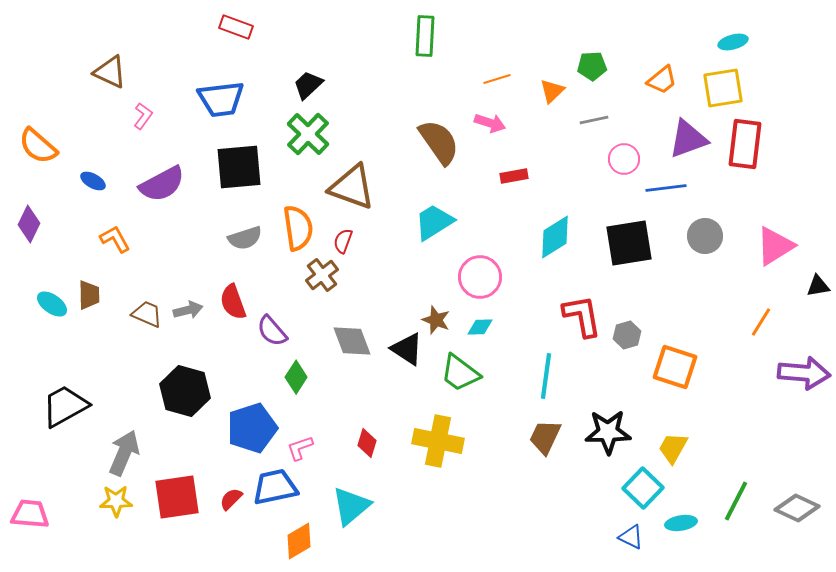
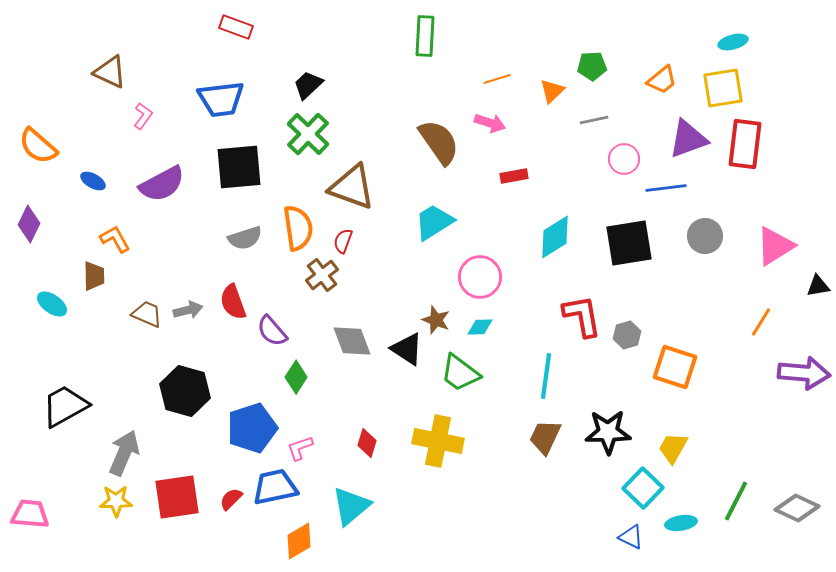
brown trapezoid at (89, 295): moved 5 px right, 19 px up
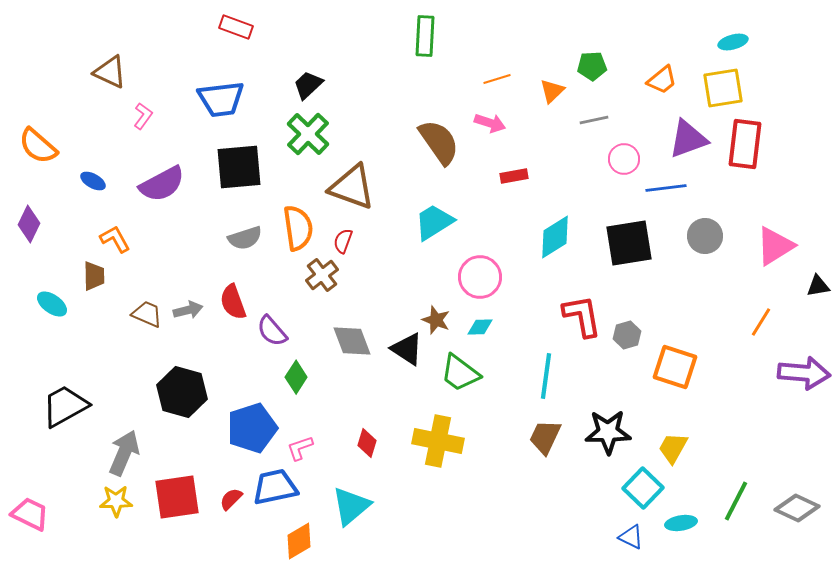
black hexagon at (185, 391): moved 3 px left, 1 px down
pink trapezoid at (30, 514): rotated 21 degrees clockwise
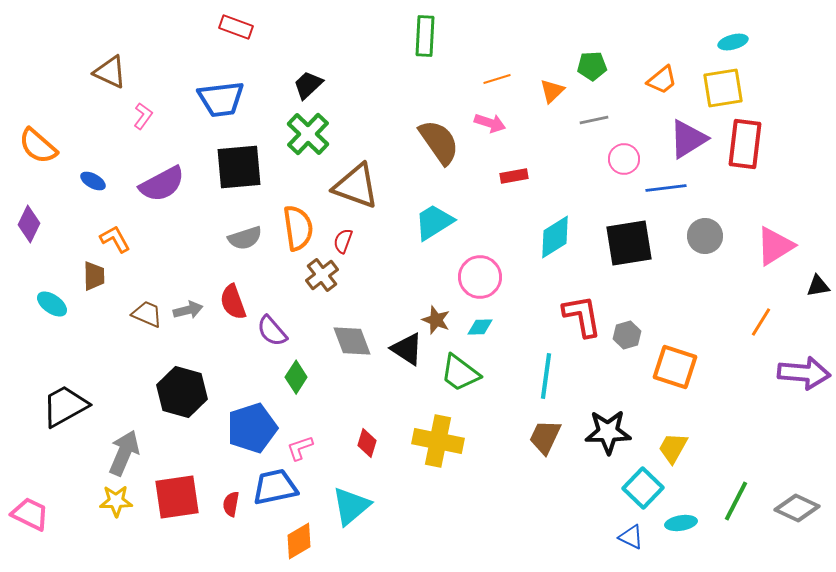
purple triangle at (688, 139): rotated 12 degrees counterclockwise
brown triangle at (352, 187): moved 4 px right, 1 px up
red semicircle at (231, 499): moved 5 px down; rotated 35 degrees counterclockwise
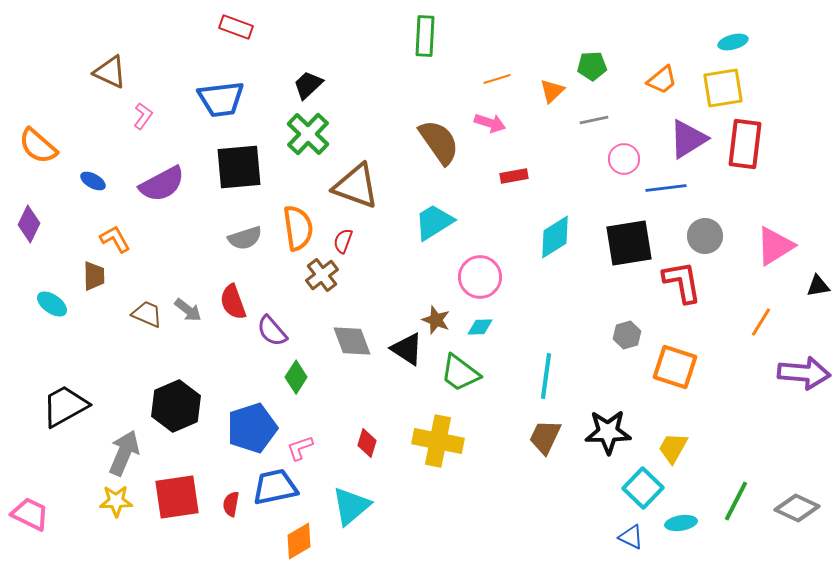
gray arrow at (188, 310): rotated 52 degrees clockwise
red L-shape at (582, 316): moved 100 px right, 34 px up
black hexagon at (182, 392): moved 6 px left, 14 px down; rotated 21 degrees clockwise
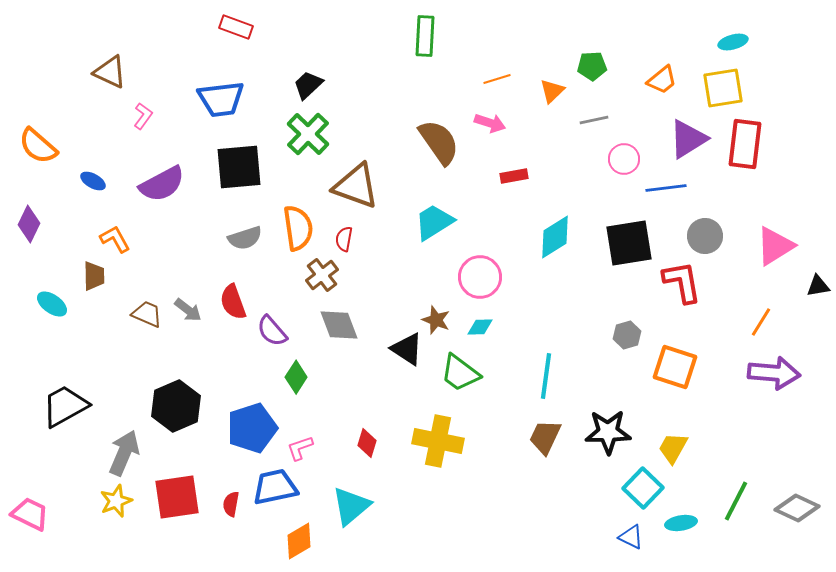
red semicircle at (343, 241): moved 1 px right, 2 px up; rotated 10 degrees counterclockwise
gray diamond at (352, 341): moved 13 px left, 16 px up
purple arrow at (804, 373): moved 30 px left
yellow star at (116, 501): rotated 20 degrees counterclockwise
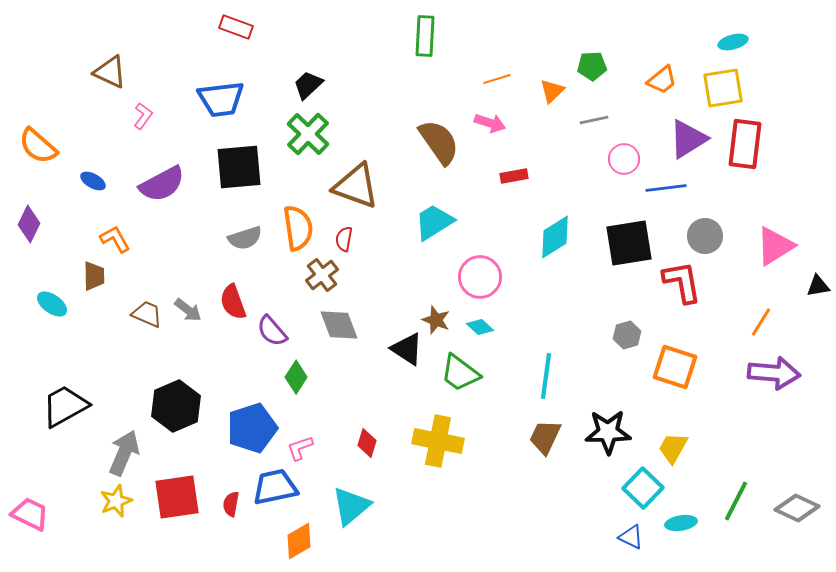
cyan diamond at (480, 327): rotated 44 degrees clockwise
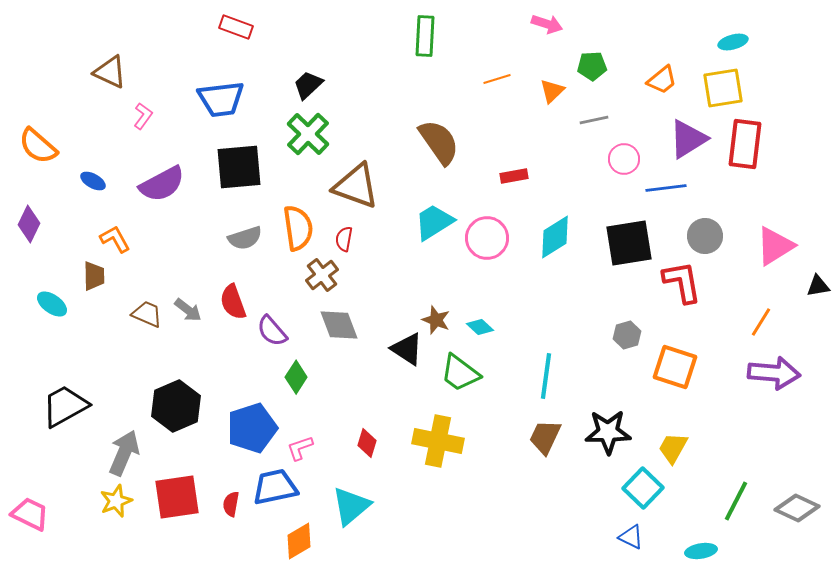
pink arrow at (490, 123): moved 57 px right, 99 px up
pink circle at (480, 277): moved 7 px right, 39 px up
cyan ellipse at (681, 523): moved 20 px right, 28 px down
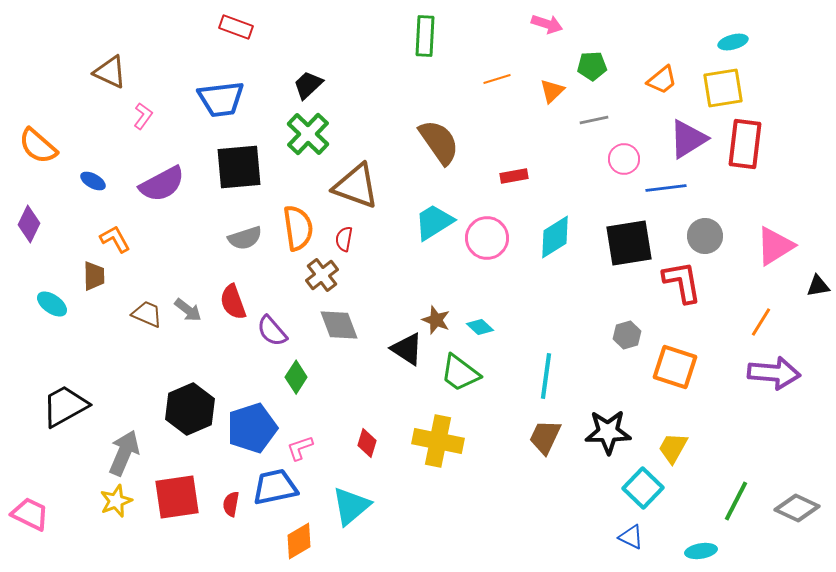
black hexagon at (176, 406): moved 14 px right, 3 px down
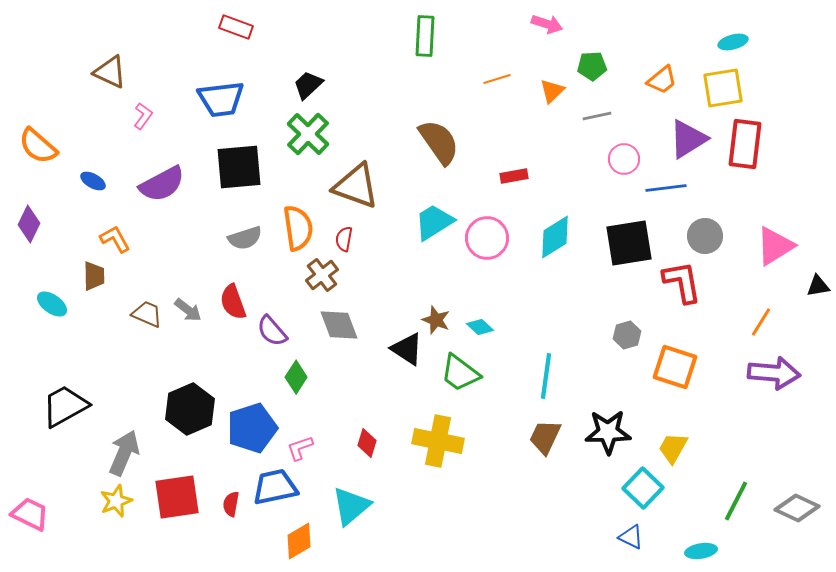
gray line at (594, 120): moved 3 px right, 4 px up
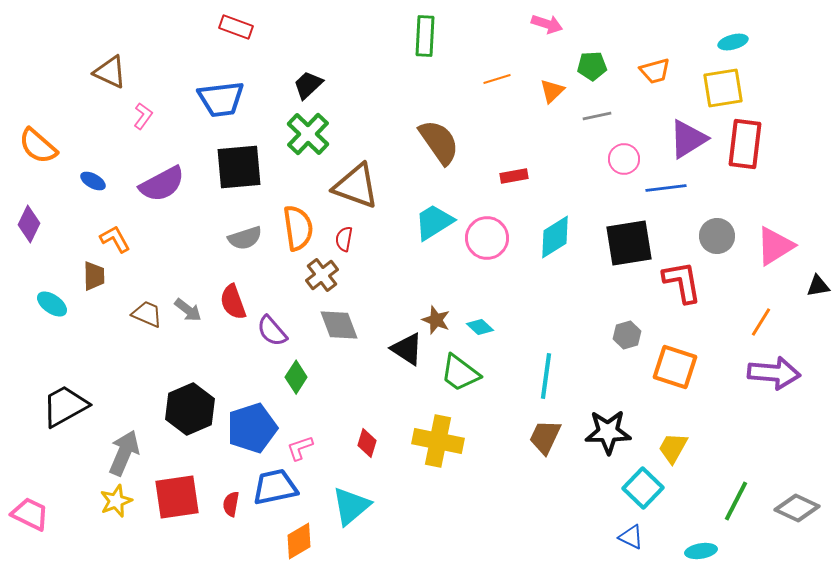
orange trapezoid at (662, 80): moved 7 px left, 9 px up; rotated 24 degrees clockwise
gray circle at (705, 236): moved 12 px right
